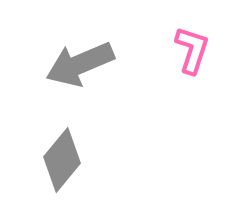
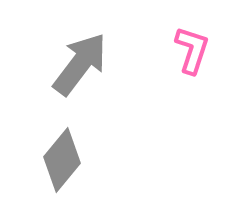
gray arrow: rotated 150 degrees clockwise
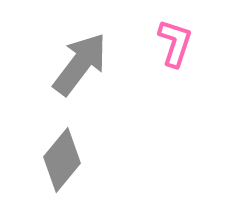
pink L-shape: moved 17 px left, 7 px up
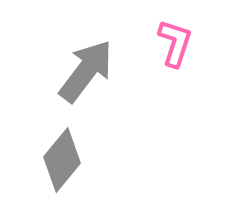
gray arrow: moved 6 px right, 7 px down
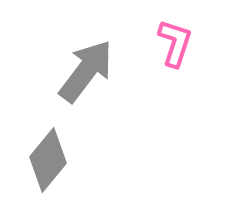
gray diamond: moved 14 px left
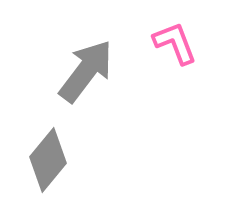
pink L-shape: rotated 39 degrees counterclockwise
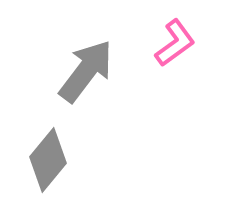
pink L-shape: rotated 75 degrees clockwise
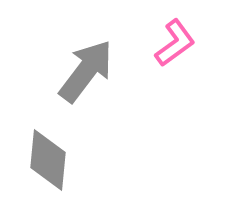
gray diamond: rotated 34 degrees counterclockwise
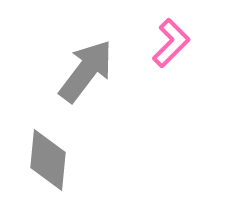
pink L-shape: moved 4 px left; rotated 9 degrees counterclockwise
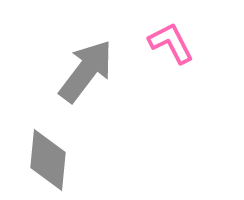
pink L-shape: rotated 72 degrees counterclockwise
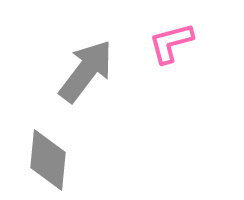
pink L-shape: rotated 78 degrees counterclockwise
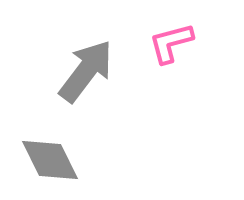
gray diamond: moved 2 px right; rotated 32 degrees counterclockwise
